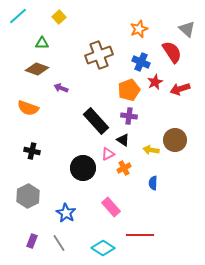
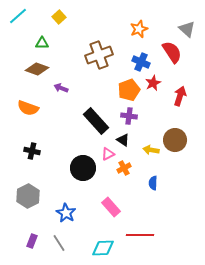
red star: moved 2 px left, 1 px down
red arrow: moved 7 px down; rotated 126 degrees clockwise
cyan diamond: rotated 35 degrees counterclockwise
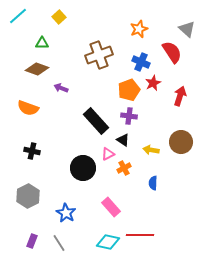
brown circle: moved 6 px right, 2 px down
cyan diamond: moved 5 px right, 6 px up; rotated 15 degrees clockwise
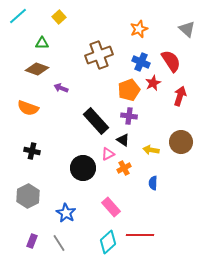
red semicircle: moved 1 px left, 9 px down
cyan diamond: rotated 55 degrees counterclockwise
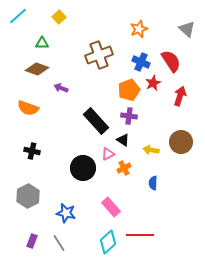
blue star: rotated 18 degrees counterclockwise
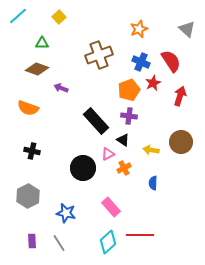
purple rectangle: rotated 24 degrees counterclockwise
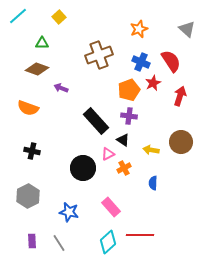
blue star: moved 3 px right, 1 px up
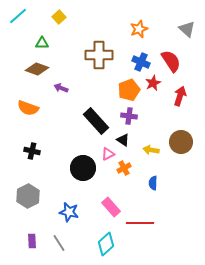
brown cross: rotated 20 degrees clockwise
red line: moved 12 px up
cyan diamond: moved 2 px left, 2 px down
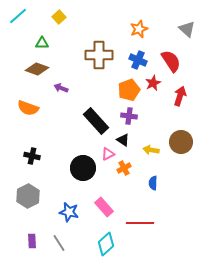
blue cross: moved 3 px left, 2 px up
black cross: moved 5 px down
pink rectangle: moved 7 px left
